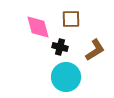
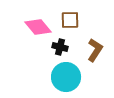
brown square: moved 1 px left, 1 px down
pink diamond: rotated 24 degrees counterclockwise
brown L-shape: rotated 25 degrees counterclockwise
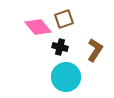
brown square: moved 6 px left, 1 px up; rotated 18 degrees counterclockwise
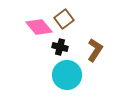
brown square: rotated 18 degrees counterclockwise
pink diamond: moved 1 px right
cyan circle: moved 1 px right, 2 px up
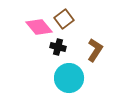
black cross: moved 2 px left
cyan circle: moved 2 px right, 3 px down
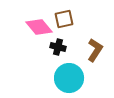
brown square: rotated 24 degrees clockwise
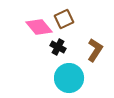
brown square: rotated 12 degrees counterclockwise
black cross: rotated 14 degrees clockwise
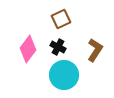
brown square: moved 3 px left
pink diamond: moved 11 px left, 22 px down; rotated 76 degrees clockwise
cyan circle: moved 5 px left, 3 px up
